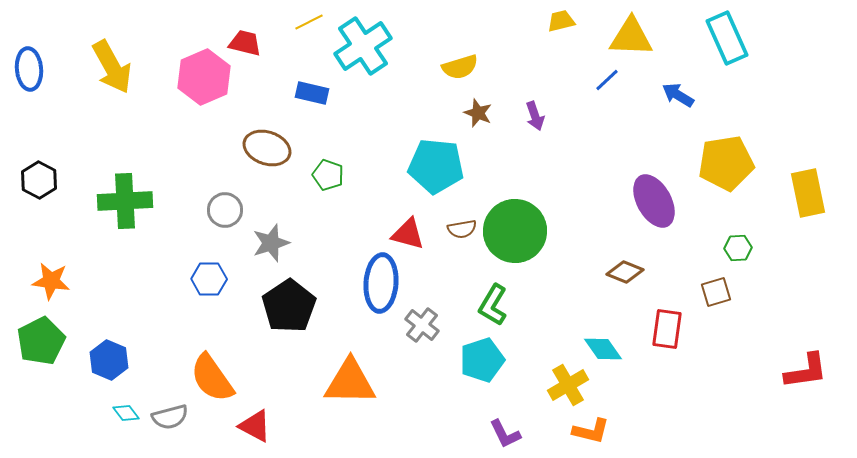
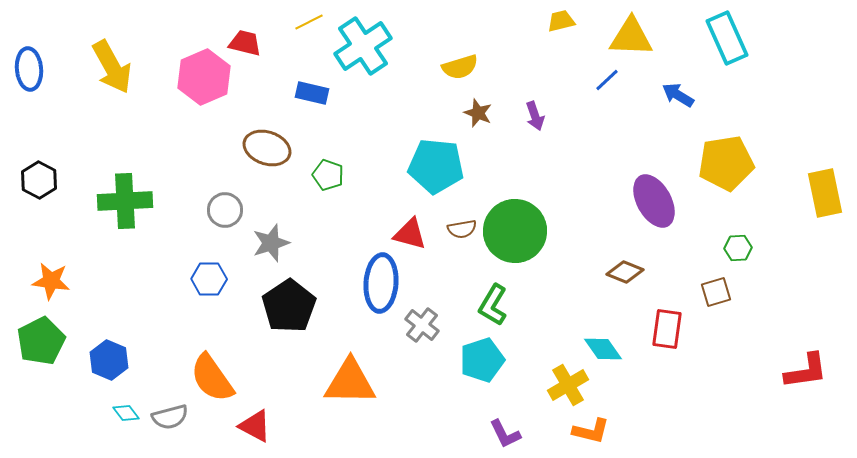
yellow rectangle at (808, 193): moved 17 px right
red triangle at (408, 234): moved 2 px right
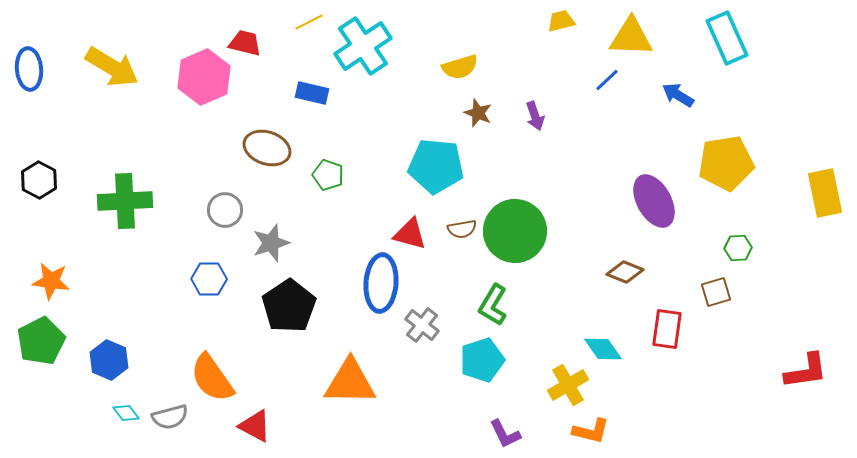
yellow arrow at (112, 67): rotated 30 degrees counterclockwise
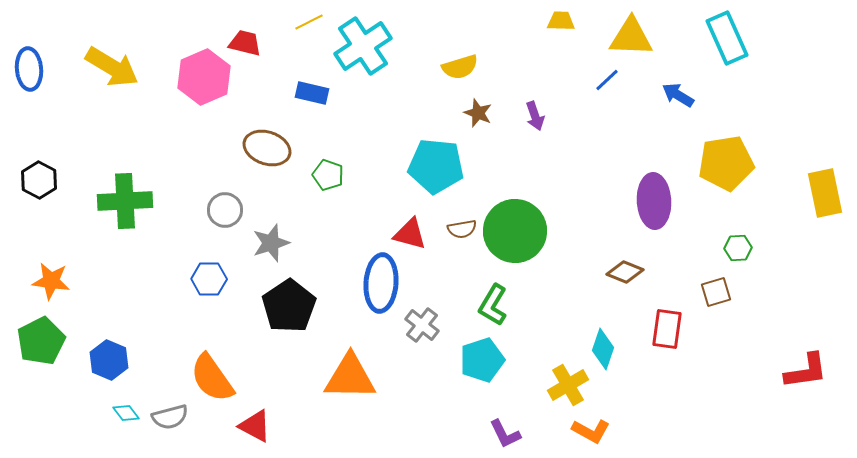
yellow trapezoid at (561, 21): rotated 16 degrees clockwise
purple ellipse at (654, 201): rotated 26 degrees clockwise
cyan diamond at (603, 349): rotated 54 degrees clockwise
orange triangle at (350, 382): moved 5 px up
orange L-shape at (591, 431): rotated 15 degrees clockwise
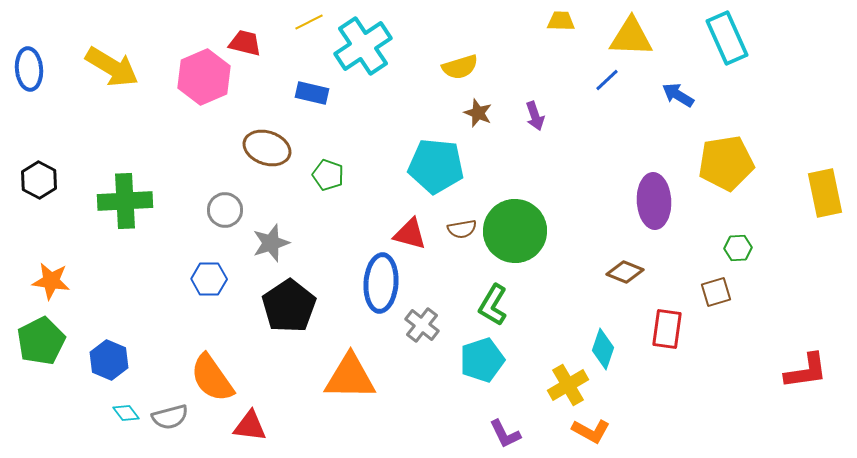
red triangle at (255, 426): moved 5 px left; rotated 21 degrees counterclockwise
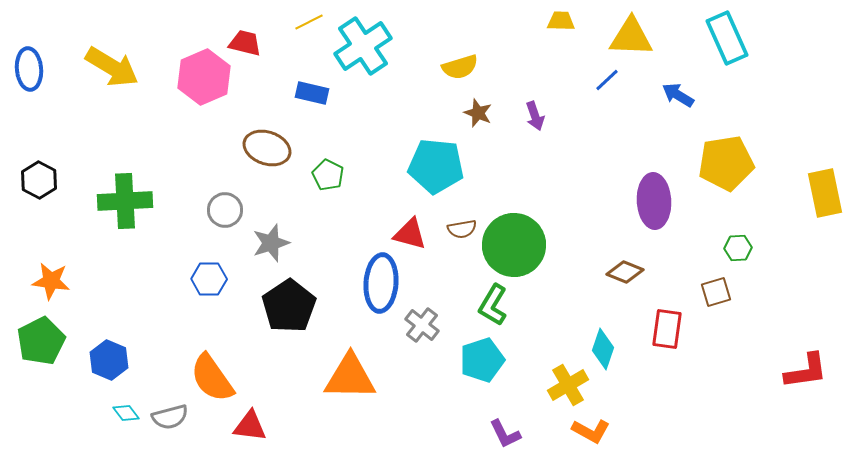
green pentagon at (328, 175): rotated 8 degrees clockwise
green circle at (515, 231): moved 1 px left, 14 px down
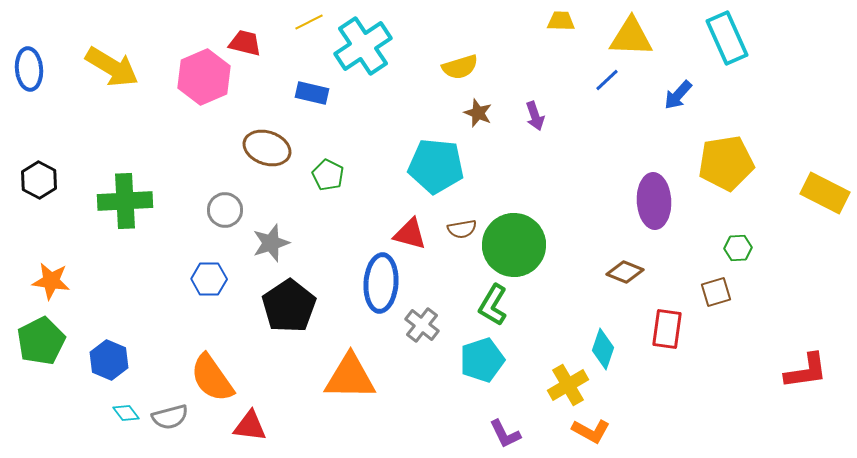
blue arrow at (678, 95): rotated 80 degrees counterclockwise
yellow rectangle at (825, 193): rotated 51 degrees counterclockwise
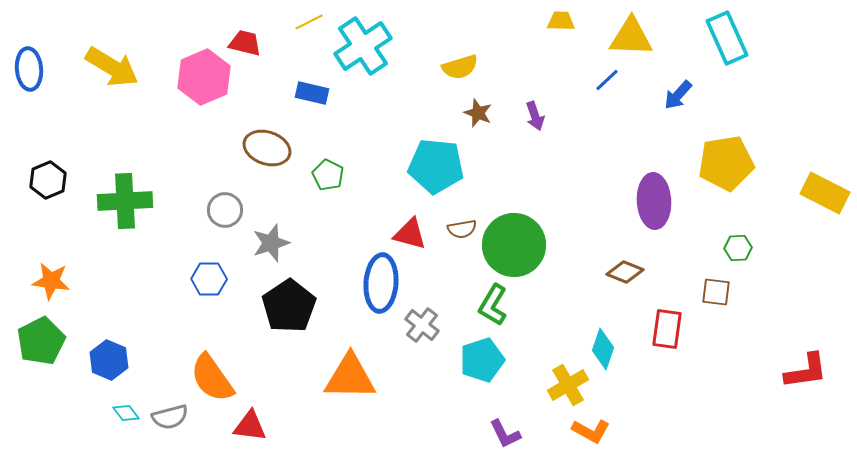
black hexagon at (39, 180): moved 9 px right; rotated 9 degrees clockwise
brown square at (716, 292): rotated 24 degrees clockwise
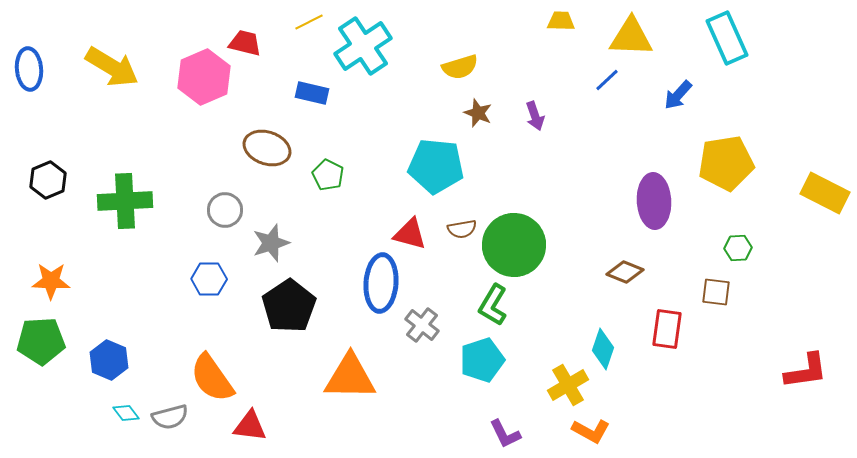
orange star at (51, 281): rotated 6 degrees counterclockwise
green pentagon at (41, 341): rotated 24 degrees clockwise
